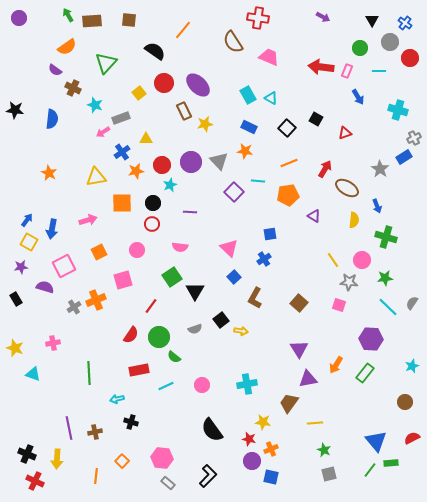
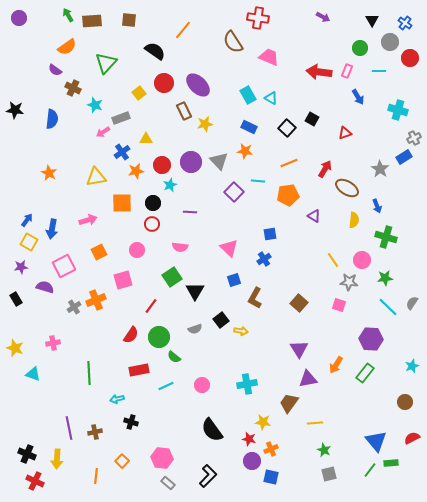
red arrow at (321, 67): moved 2 px left, 5 px down
black square at (316, 119): moved 4 px left
blue square at (234, 277): moved 3 px down; rotated 24 degrees clockwise
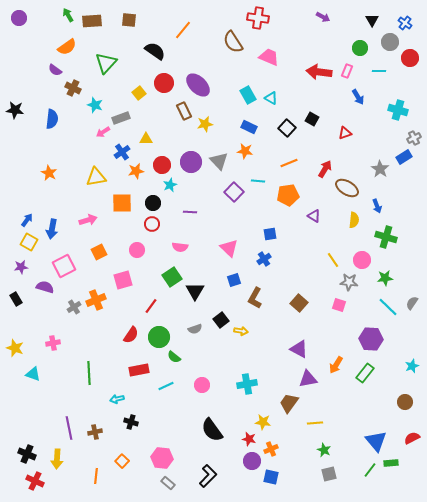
purple triangle at (299, 349): rotated 30 degrees counterclockwise
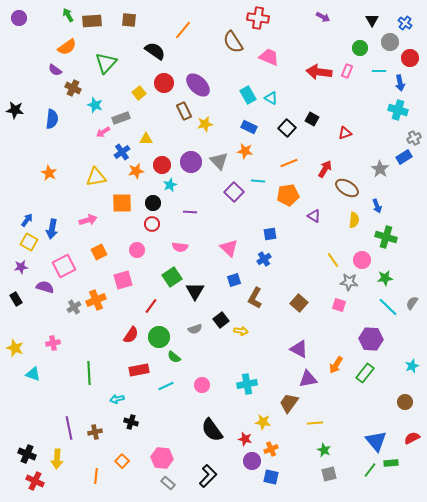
blue arrow at (358, 97): moved 42 px right, 14 px up; rotated 21 degrees clockwise
red star at (249, 439): moved 4 px left
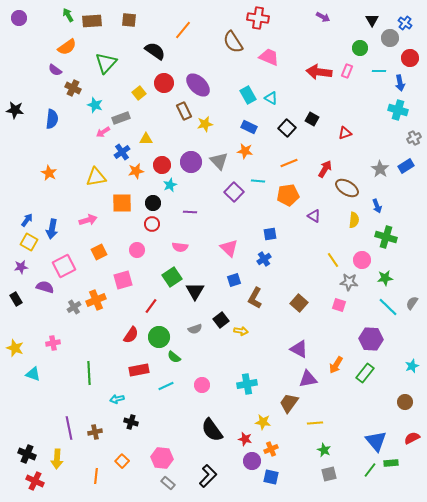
gray circle at (390, 42): moved 4 px up
blue rectangle at (404, 157): moved 2 px right, 9 px down
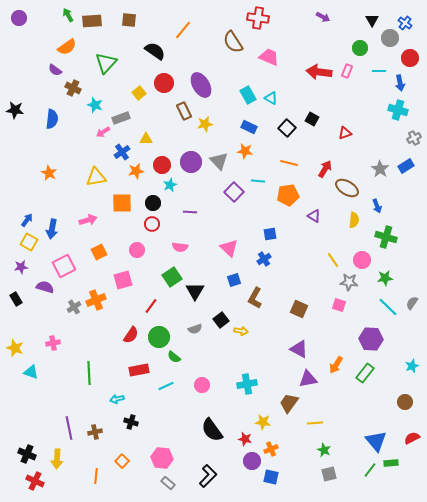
purple ellipse at (198, 85): moved 3 px right; rotated 15 degrees clockwise
orange line at (289, 163): rotated 36 degrees clockwise
brown square at (299, 303): moved 6 px down; rotated 18 degrees counterclockwise
cyan triangle at (33, 374): moved 2 px left, 2 px up
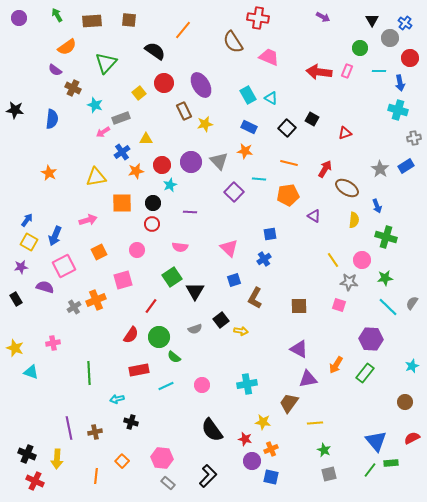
green arrow at (68, 15): moved 11 px left
gray cross at (414, 138): rotated 16 degrees clockwise
cyan line at (258, 181): moved 1 px right, 2 px up
blue arrow at (52, 229): moved 3 px right, 7 px down; rotated 12 degrees clockwise
brown square at (299, 309): moved 3 px up; rotated 24 degrees counterclockwise
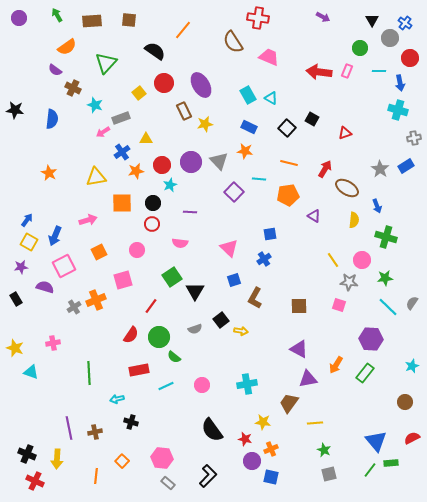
pink semicircle at (180, 247): moved 4 px up
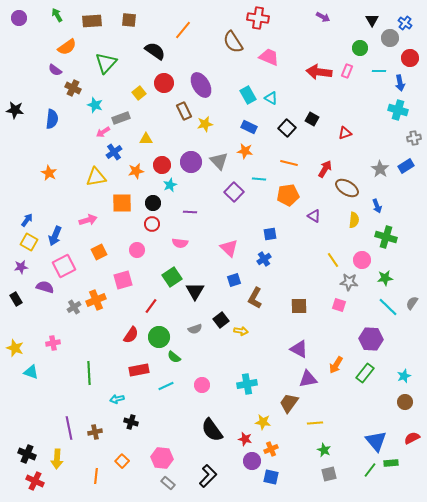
blue cross at (122, 152): moved 8 px left
cyan star at (412, 366): moved 8 px left, 10 px down
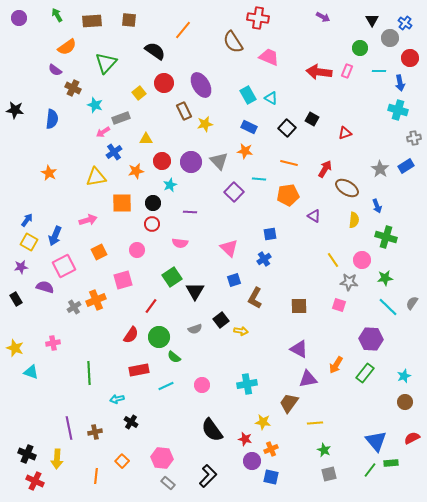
red circle at (162, 165): moved 4 px up
black cross at (131, 422): rotated 16 degrees clockwise
